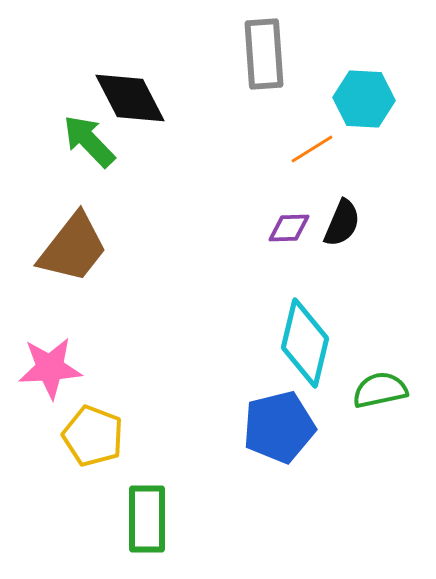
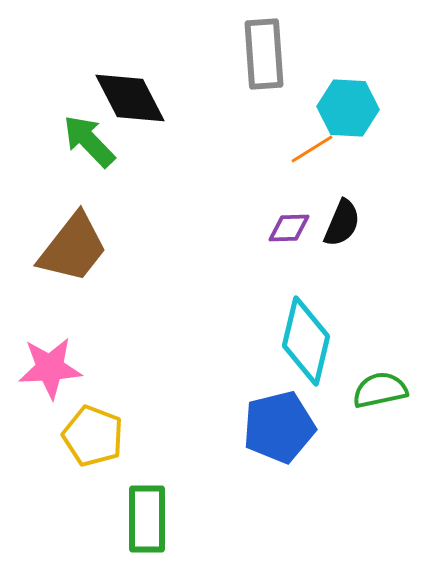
cyan hexagon: moved 16 px left, 9 px down
cyan diamond: moved 1 px right, 2 px up
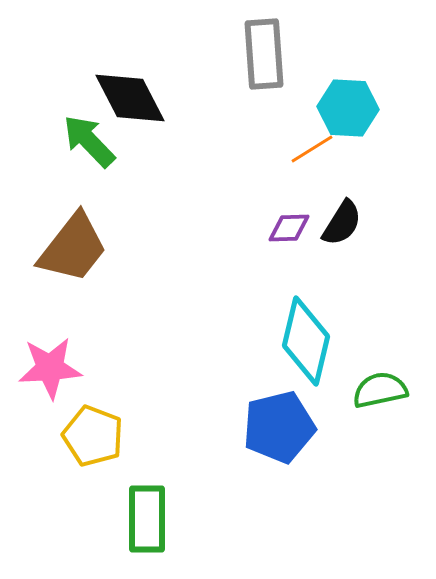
black semicircle: rotated 9 degrees clockwise
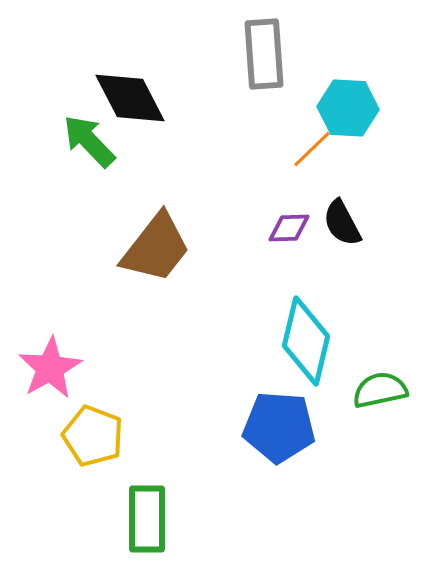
orange line: rotated 12 degrees counterclockwise
black semicircle: rotated 120 degrees clockwise
brown trapezoid: moved 83 px right
pink star: rotated 26 degrees counterclockwise
blue pentagon: rotated 18 degrees clockwise
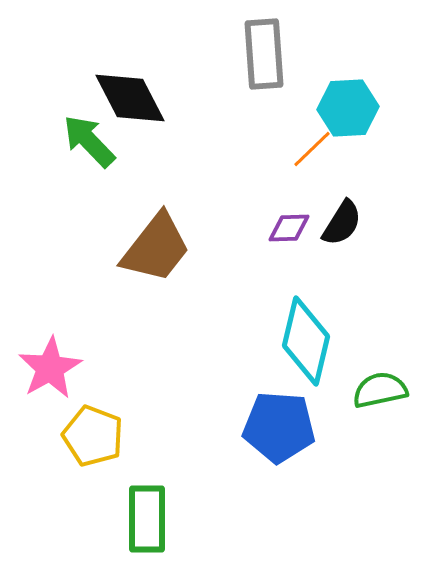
cyan hexagon: rotated 6 degrees counterclockwise
black semicircle: rotated 120 degrees counterclockwise
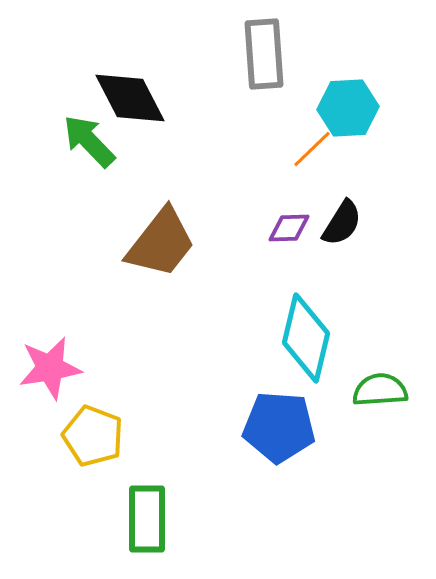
brown trapezoid: moved 5 px right, 5 px up
cyan diamond: moved 3 px up
pink star: rotated 20 degrees clockwise
green semicircle: rotated 8 degrees clockwise
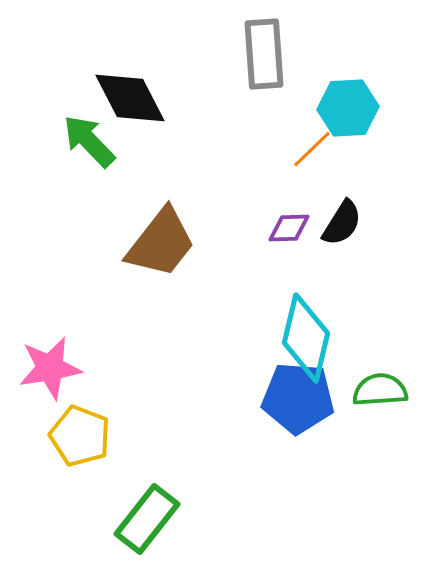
blue pentagon: moved 19 px right, 29 px up
yellow pentagon: moved 13 px left
green rectangle: rotated 38 degrees clockwise
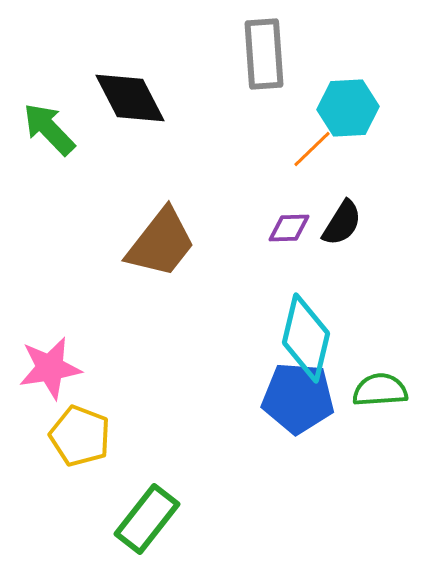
green arrow: moved 40 px left, 12 px up
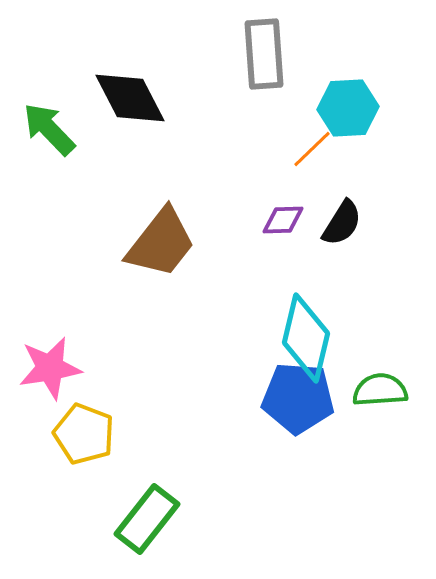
purple diamond: moved 6 px left, 8 px up
yellow pentagon: moved 4 px right, 2 px up
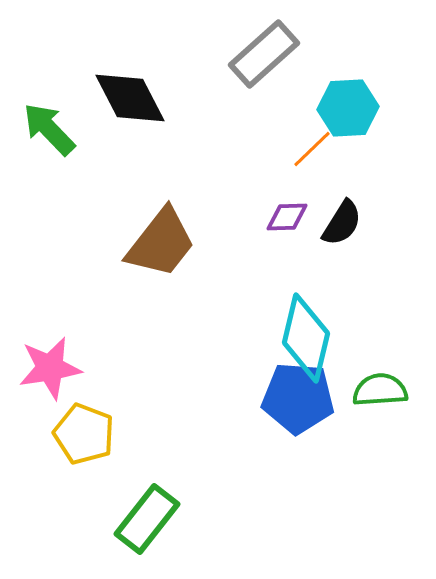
gray rectangle: rotated 52 degrees clockwise
purple diamond: moved 4 px right, 3 px up
